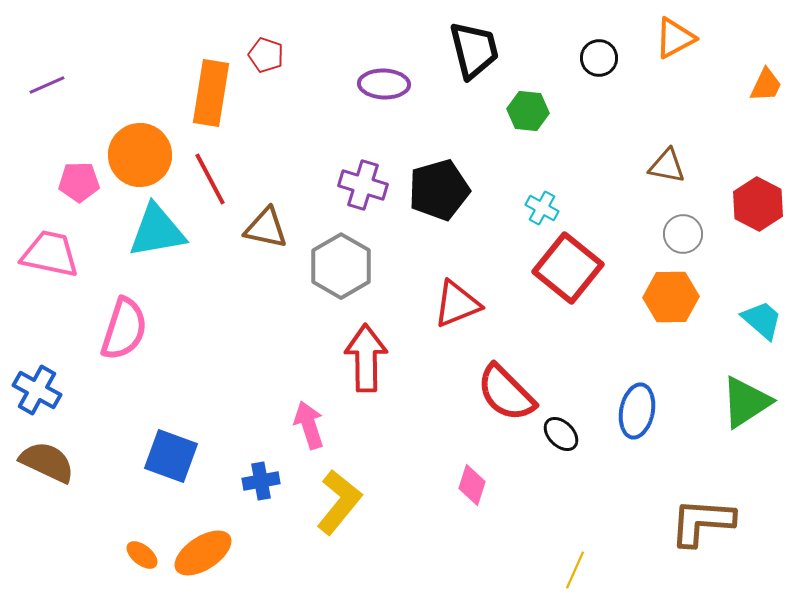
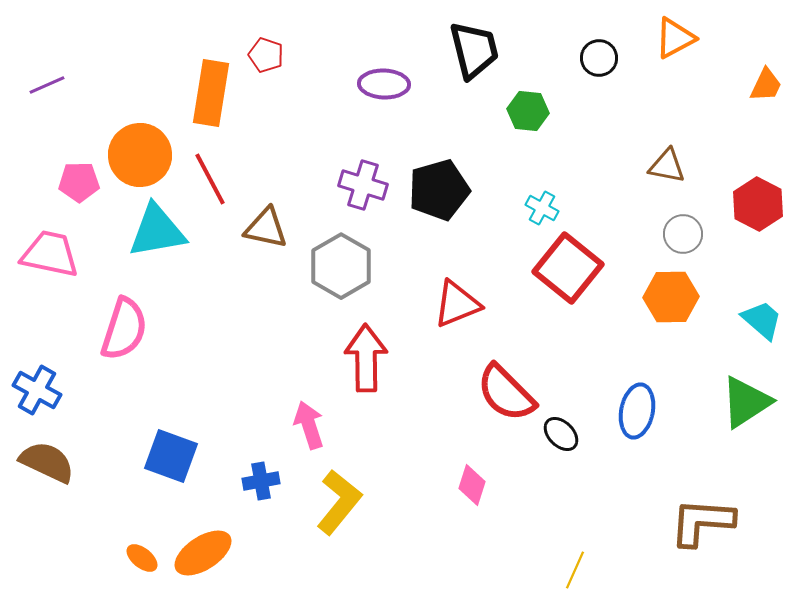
orange ellipse at (142, 555): moved 3 px down
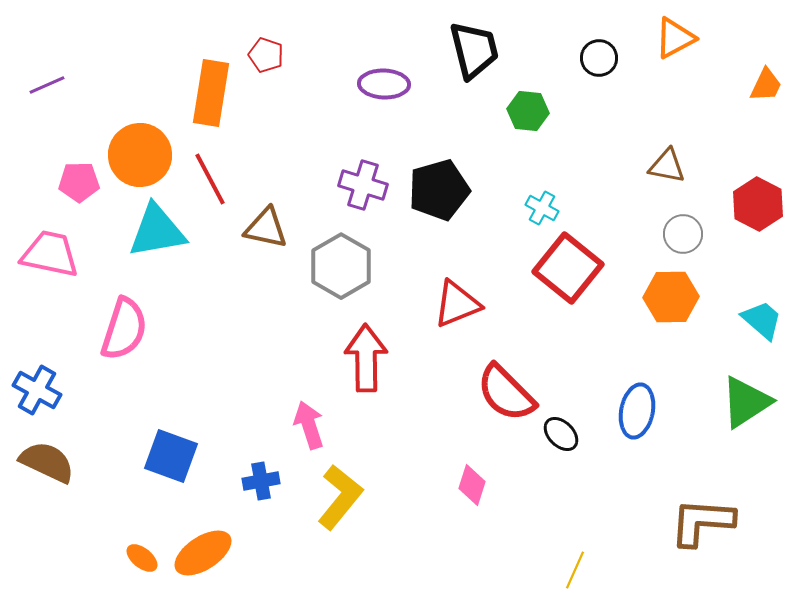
yellow L-shape at (339, 502): moved 1 px right, 5 px up
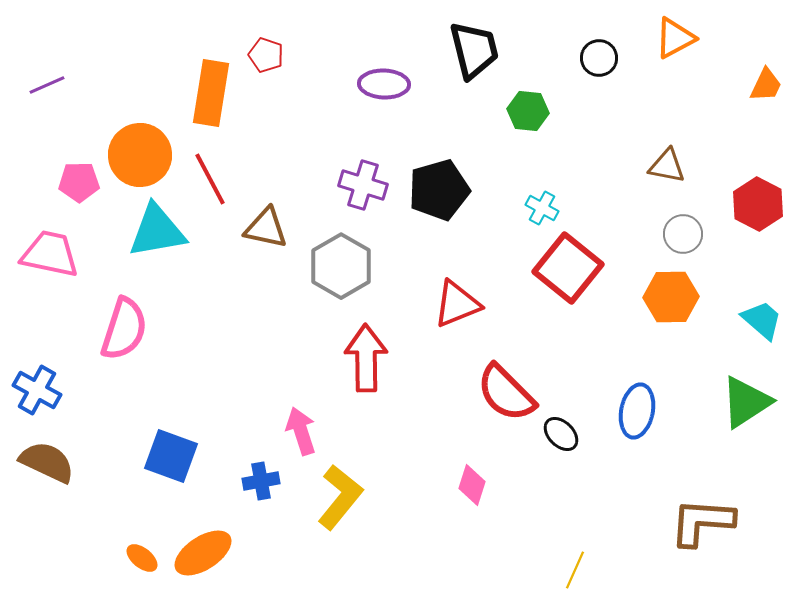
pink arrow at (309, 425): moved 8 px left, 6 px down
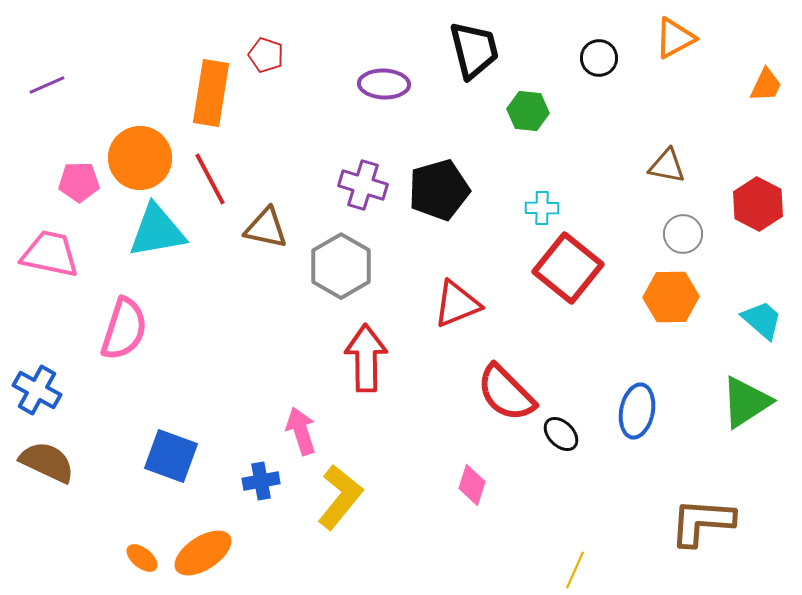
orange circle at (140, 155): moved 3 px down
cyan cross at (542, 208): rotated 28 degrees counterclockwise
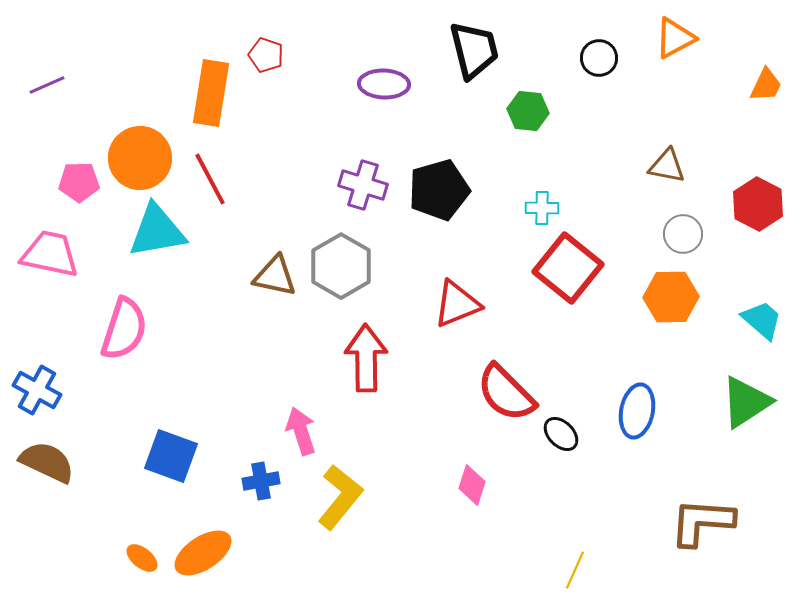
brown triangle at (266, 228): moved 9 px right, 48 px down
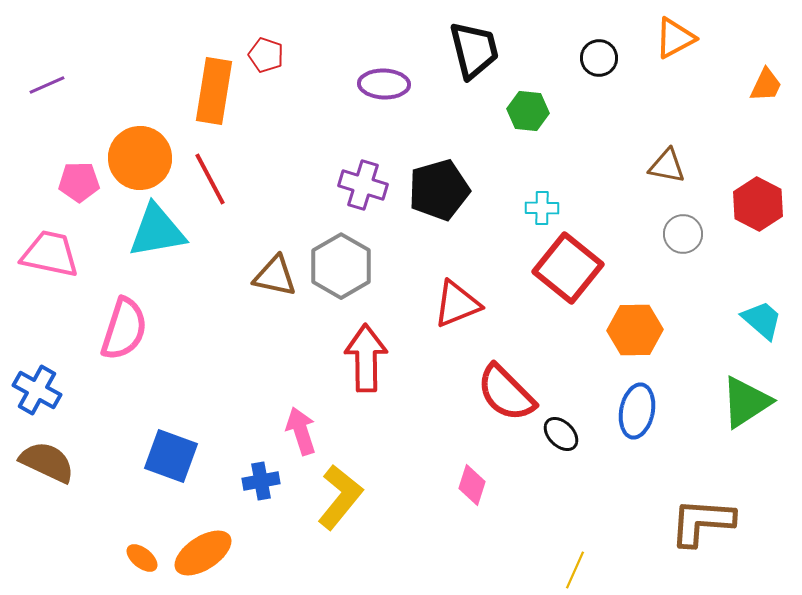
orange rectangle at (211, 93): moved 3 px right, 2 px up
orange hexagon at (671, 297): moved 36 px left, 33 px down
